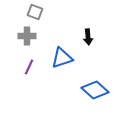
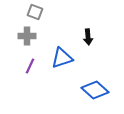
purple line: moved 1 px right, 1 px up
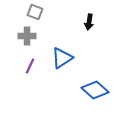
black arrow: moved 1 px right, 15 px up; rotated 14 degrees clockwise
blue triangle: rotated 15 degrees counterclockwise
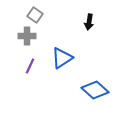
gray square: moved 3 px down; rotated 14 degrees clockwise
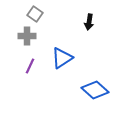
gray square: moved 1 px up
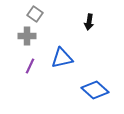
blue triangle: rotated 20 degrees clockwise
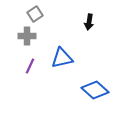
gray square: rotated 21 degrees clockwise
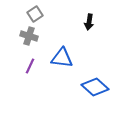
gray cross: moved 2 px right; rotated 18 degrees clockwise
blue triangle: rotated 20 degrees clockwise
blue diamond: moved 3 px up
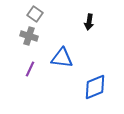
gray square: rotated 21 degrees counterclockwise
purple line: moved 3 px down
blue diamond: rotated 64 degrees counterclockwise
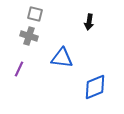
gray square: rotated 21 degrees counterclockwise
purple line: moved 11 px left
